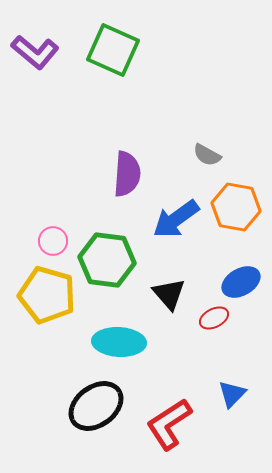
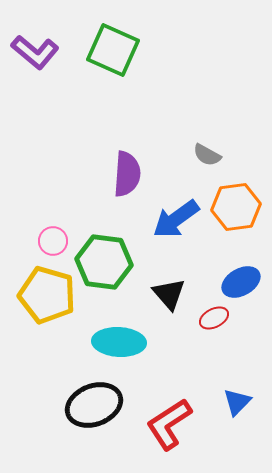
orange hexagon: rotated 18 degrees counterclockwise
green hexagon: moved 3 px left, 2 px down
blue triangle: moved 5 px right, 8 px down
black ellipse: moved 2 px left, 1 px up; rotated 16 degrees clockwise
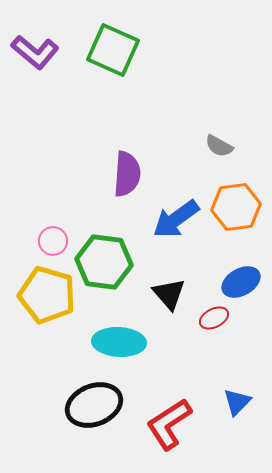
gray semicircle: moved 12 px right, 9 px up
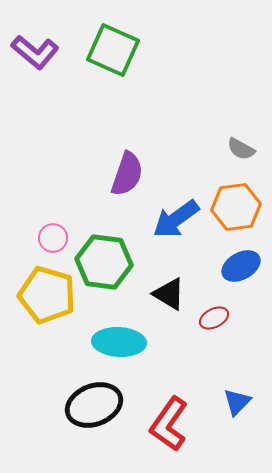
gray semicircle: moved 22 px right, 3 px down
purple semicircle: rotated 15 degrees clockwise
pink circle: moved 3 px up
blue ellipse: moved 16 px up
black triangle: rotated 18 degrees counterclockwise
red L-shape: rotated 22 degrees counterclockwise
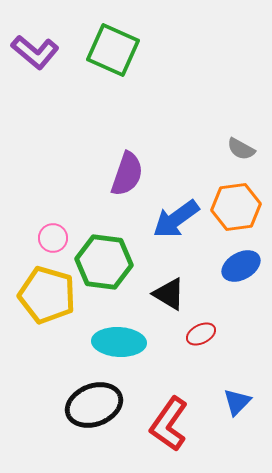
red ellipse: moved 13 px left, 16 px down
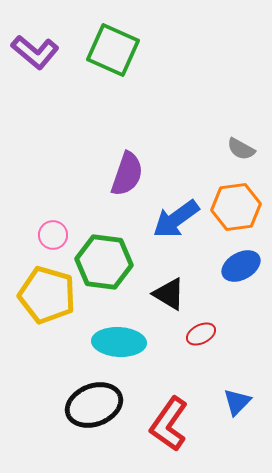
pink circle: moved 3 px up
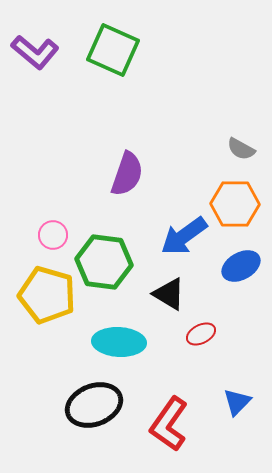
orange hexagon: moved 1 px left, 3 px up; rotated 9 degrees clockwise
blue arrow: moved 8 px right, 17 px down
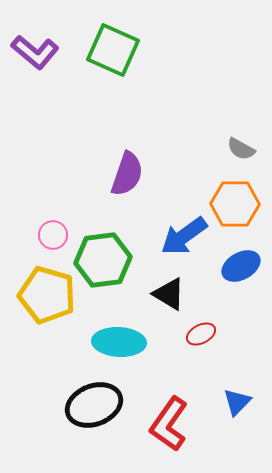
green hexagon: moved 1 px left, 2 px up; rotated 14 degrees counterclockwise
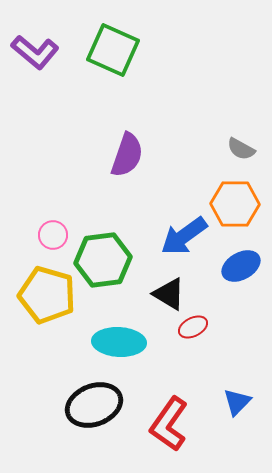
purple semicircle: moved 19 px up
red ellipse: moved 8 px left, 7 px up
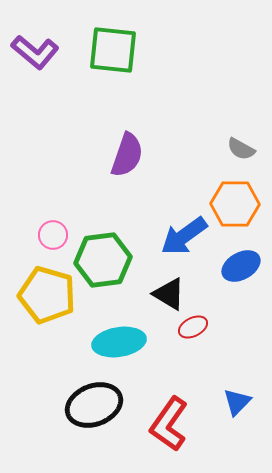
green square: rotated 18 degrees counterclockwise
cyan ellipse: rotated 12 degrees counterclockwise
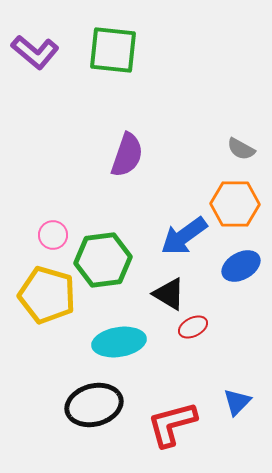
black ellipse: rotated 6 degrees clockwise
red L-shape: moved 3 px right; rotated 40 degrees clockwise
